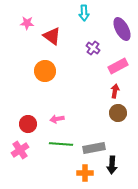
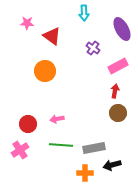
green line: moved 1 px down
black arrow: rotated 72 degrees clockwise
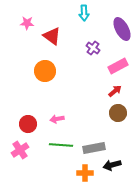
red arrow: rotated 40 degrees clockwise
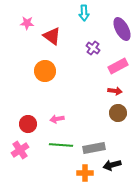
red arrow: rotated 48 degrees clockwise
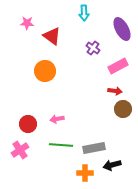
brown circle: moved 5 px right, 4 px up
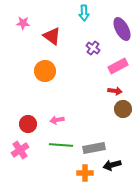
pink star: moved 4 px left
pink arrow: moved 1 px down
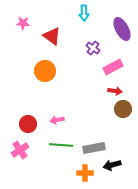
pink rectangle: moved 5 px left, 1 px down
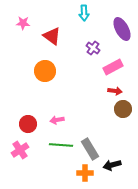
gray rectangle: moved 4 px left, 1 px down; rotated 70 degrees clockwise
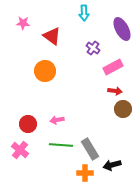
pink cross: rotated 18 degrees counterclockwise
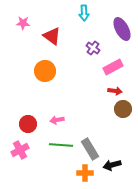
pink cross: rotated 24 degrees clockwise
